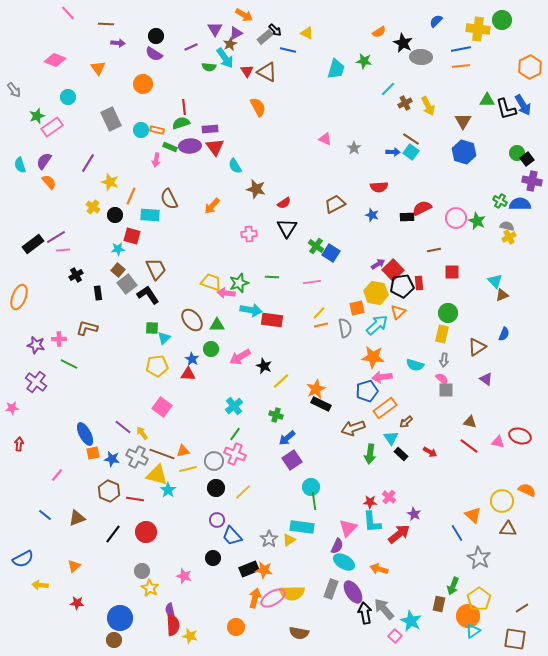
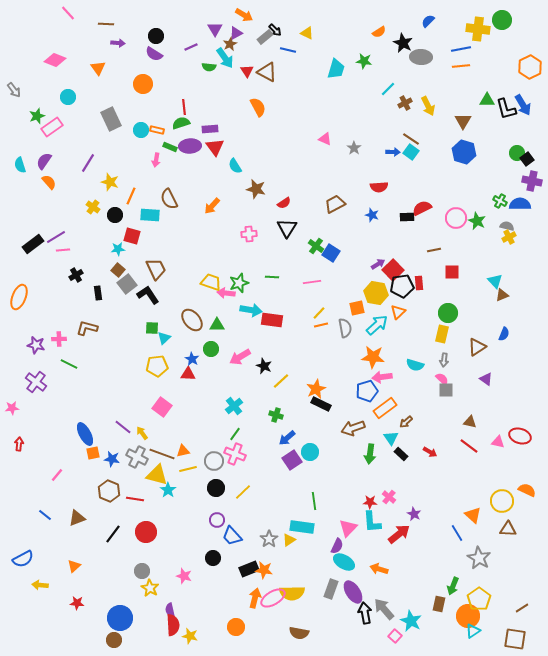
blue semicircle at (436, 21): moved 8 px left
cyan circle at (311, 487): moved 1 px left, 35 px up
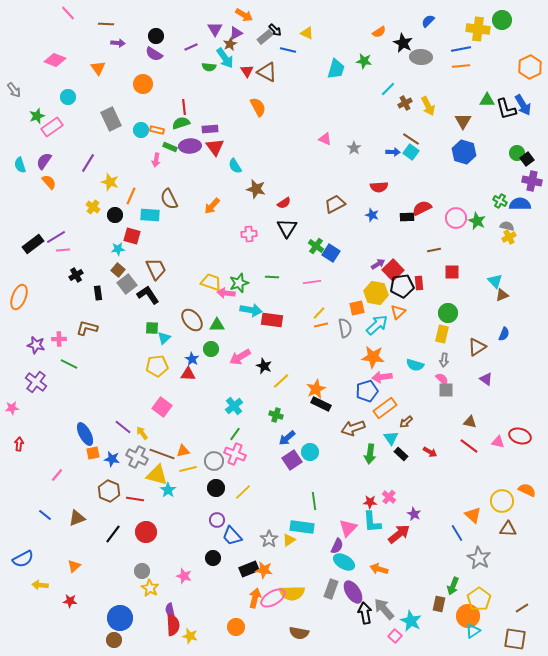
red star at (77, 603): moved 7 px left, 2 px up
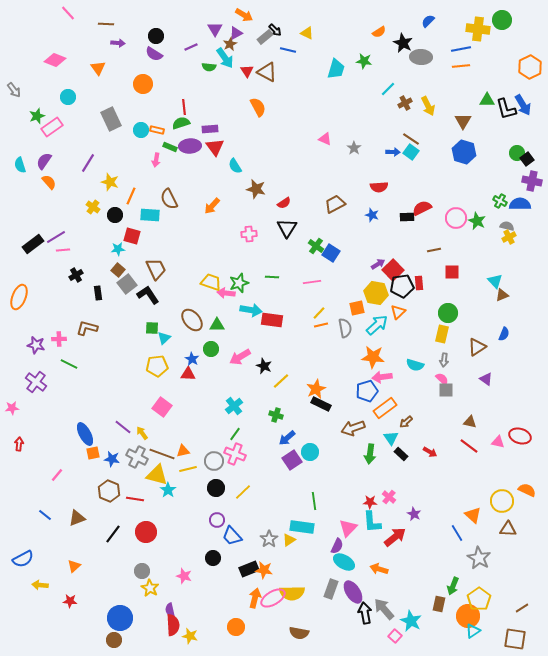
red arrow at (399, 534): moved 4 px left, 3 px down
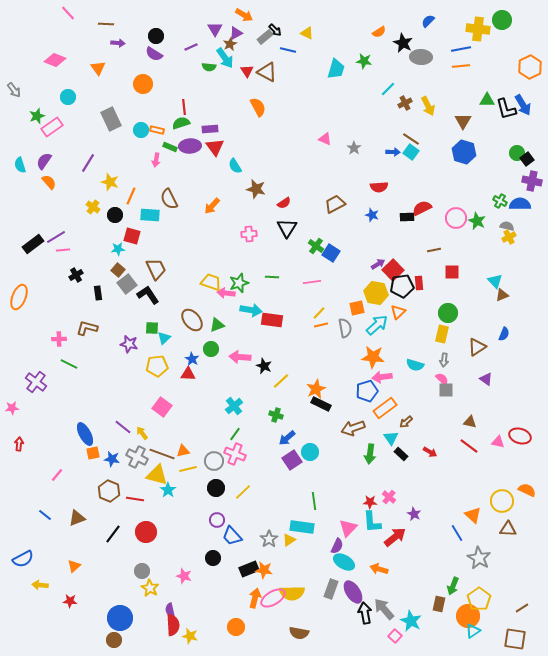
green triangle at (217, 325): rotated 21 degrees counterclockwise
purple star at (36, 345): moved 93 px right, 1 px up
pink arrow at (240, 357): rotated 35 degrees clockwise
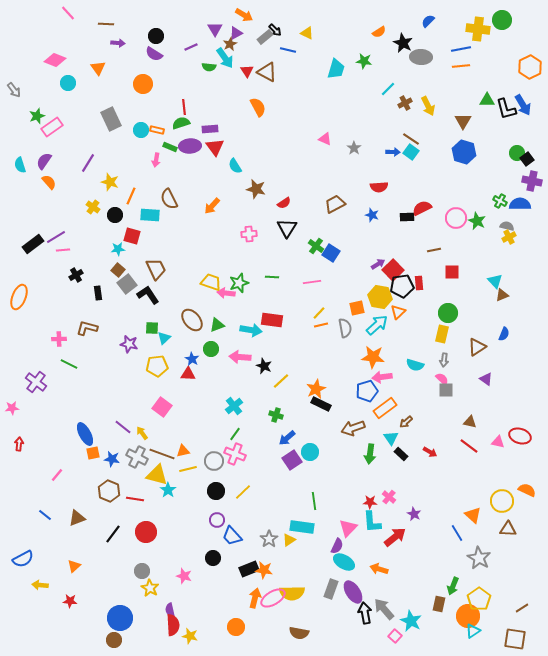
cyan circle at (68, 97): moved 14 px up
yellow hexagon at (376, 293): moved 4 px right, 4 px down
cyan arrow at (251, 310): moved 20 px down
black circle at (216, 488): moved 3 px down
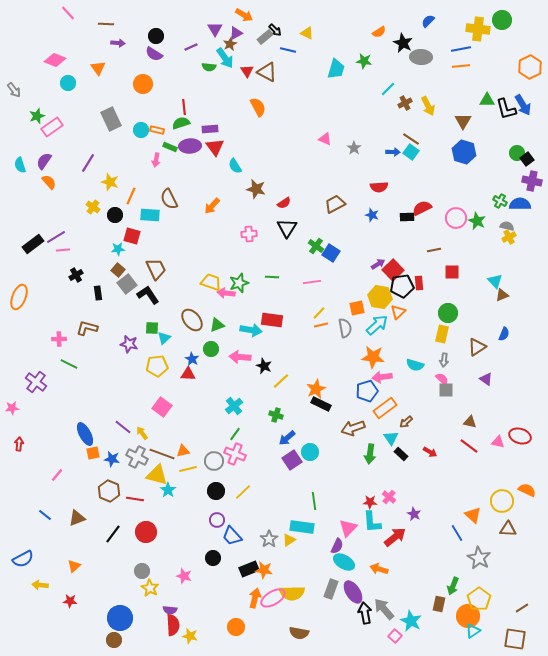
purple semicircle at (170, 610): rotated 72 degrees counterclockwise
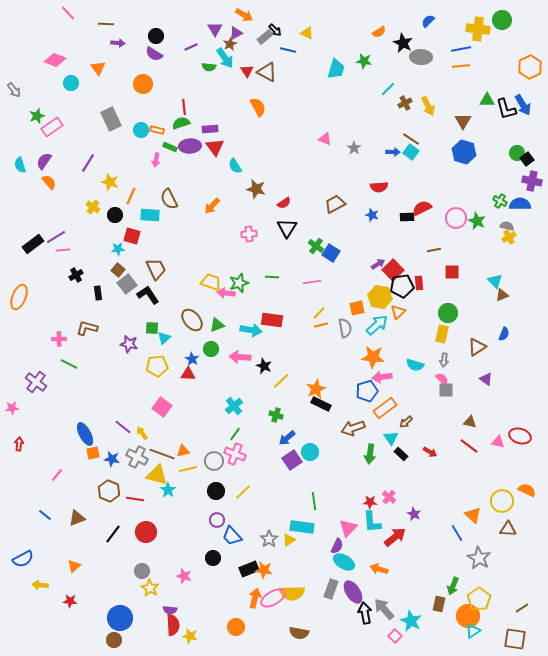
cyan circle at (68, 83): moved 3 px right
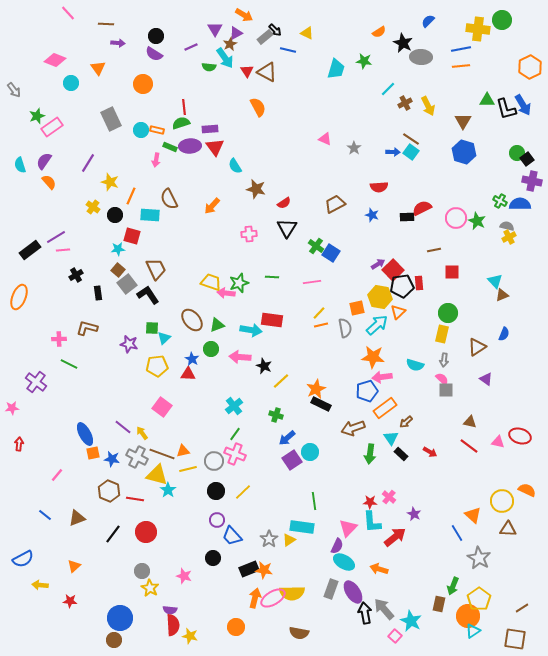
black rectangle at (33, 244): moved 3 px left, 6 px down
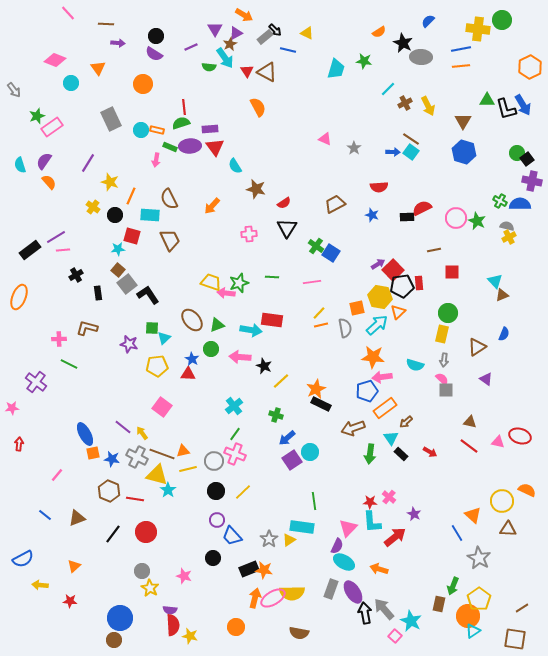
brown trapezoid at (156, 269): moved 14 px right, 29 px up
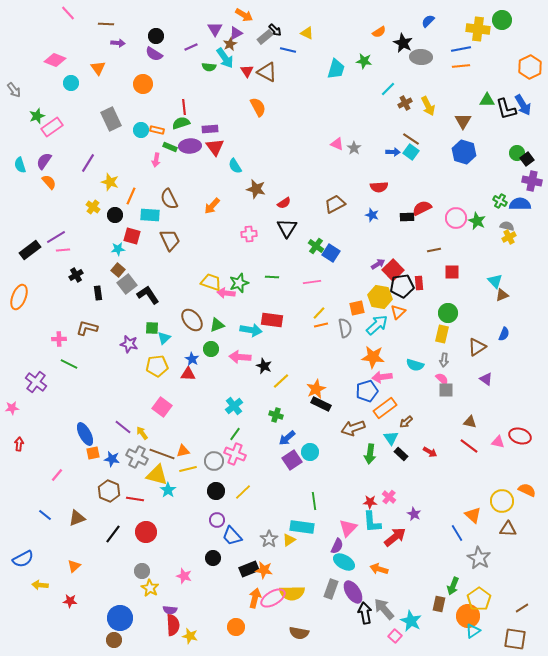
pink triangle at (325, 139): moved 12 px right, 5 px down
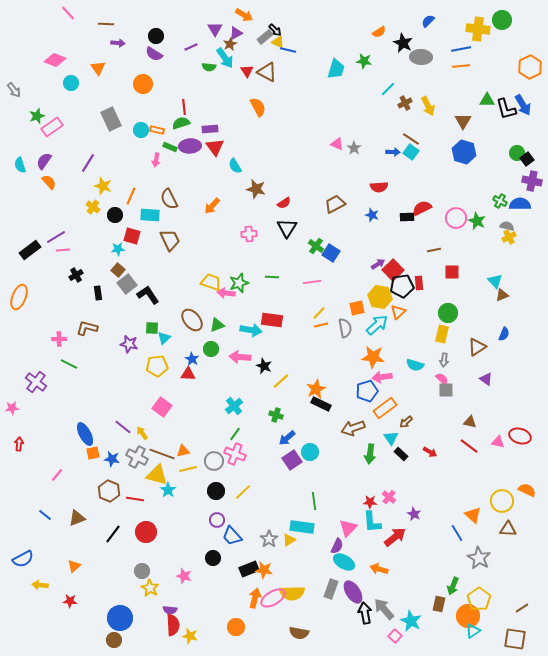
yellow triangle at (307, 33): moved 29 px left, 9 px down
yellow star at (110, 182): moved 7 px left, 4 px down
